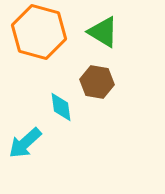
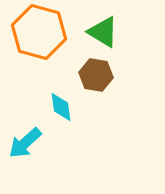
brown hexagon: moved 1 px left, 7 px up
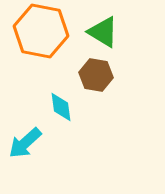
orange hexagon: moved 2 px right, 1 px up; rotated 4 degrees counterclockwise
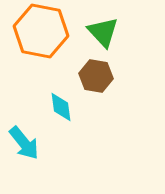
green triangle: rotated 16 degrees clockwise
brown hexagon: moved 1 px down
cyan arrow: moved 1 px left; rotated 87 degrees counterclockwise
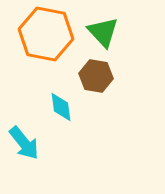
orange hexagon: moved 5 px right, 3 px down
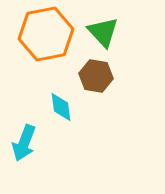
orange hexagon: rotated 22 degrees counterclockwise
cyan arrow: rotated 60 degrees clockwise
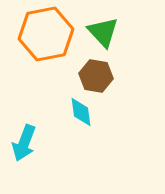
cyan diamond: moved 20 px right, 5 px down
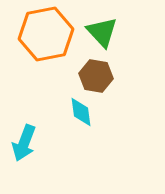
green triangle: moved 1 px left
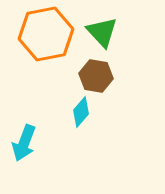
cyan diamond: rotated 48 degrees clockwise
